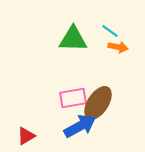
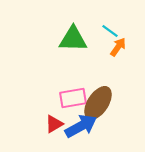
orange arrow: rotated 66 degrees counterclockwise
blue arrow: moved 1 px right
red triangle: moved 28 px right, 12 px up
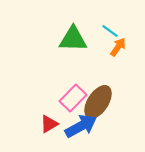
pink rectangle: rotated 36 degrees counterclockwise
brown ellipse: moved 1 px up
red triangle: moved 5 px left
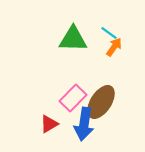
cyan line: moved 1 px left, 2 px down
orange arrow: moved 4 px left
brown ellipse: moved 3 px right
blue arrow: moved 3 px right, 2 px up; rotated 128 degrees clockwise
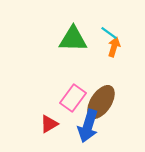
orange arrow: rotated 18 degrees counterclockwise
pink rectangle: rotated 8 degrees counterclockwise
blue arrow: moved 4 px right, 2 px down; rotated 8 degrees clockwise
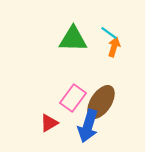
red triangle: moved 1 px up
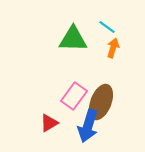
cyan line: moved 2 px left, 6 px up
orange arrow: moved 1 px left, 1 px down
pink rectangle: moved 1 px right, 2 px up
brown ellipse: rotated 12 degrees counterclockwise
